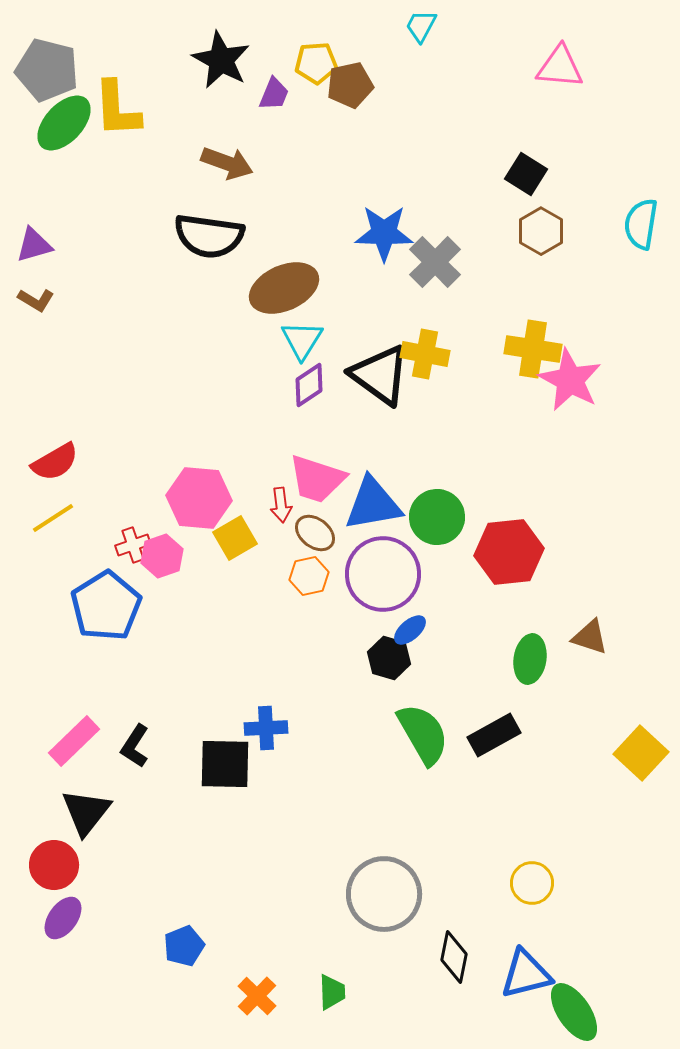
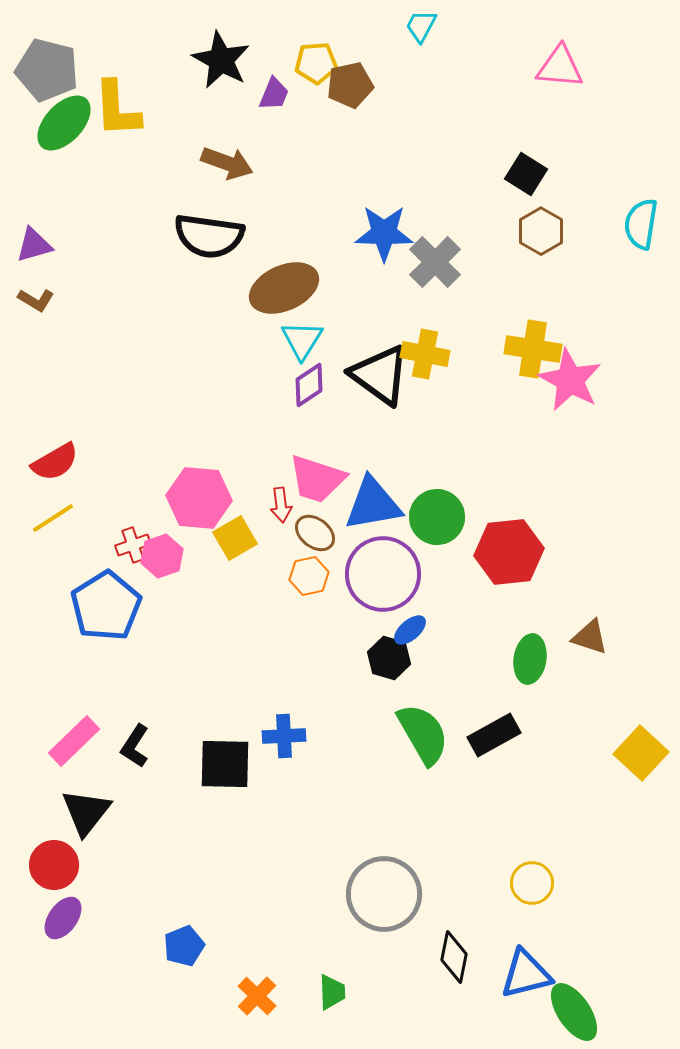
blue cross at (266, 728): moved 18 px right, 8 px down
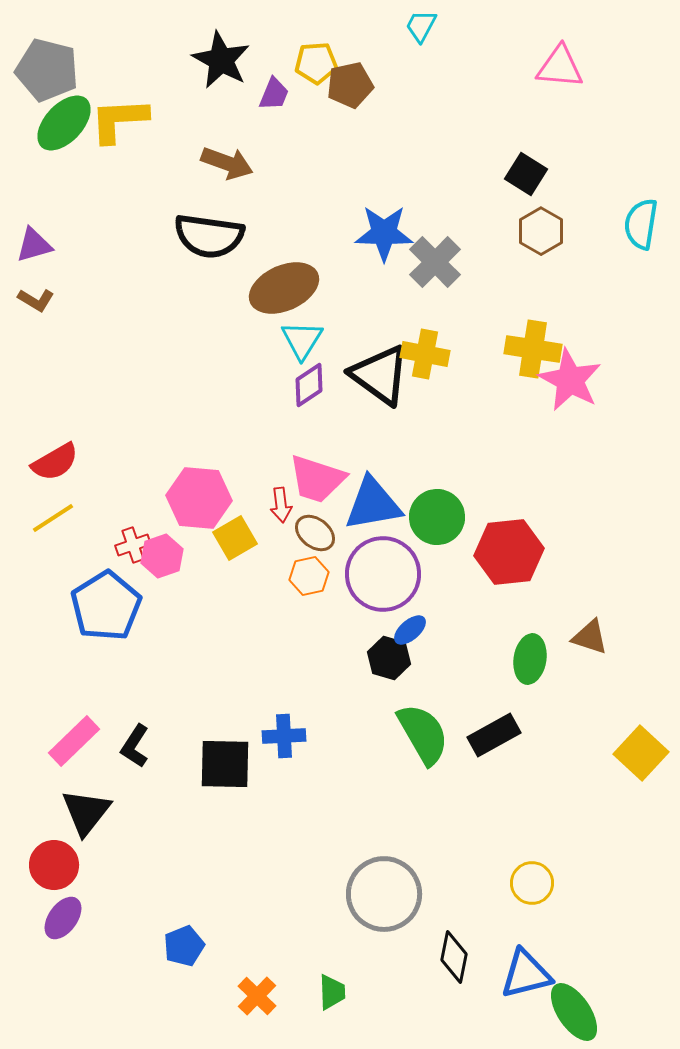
yellow L-shape at (117, 109): moved 2 px right, 11 px down; rotated 90 degrees clockwise
